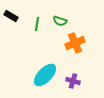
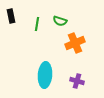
black rectangle: rotated 48 degrees clockwise
cyan ellipse: rotated 40 degrees counterclockwise
purple cross: moved 4 px right
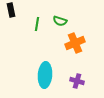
black rectangle: moved 6 px up
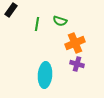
black rectangle: rotated 48 degrees clockwise
purple cross: moved 17 px up
